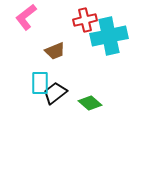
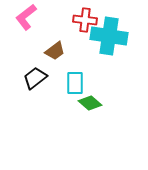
red cross: rotated 20 degrees clockwise
cyan cross: rotated 21 degrees clockwise
brown trapezoid: rotated 15 degrees counterclockwise
cyan rectangle: moved 35 px right
black trapezoid: moved 20 px left, 15 px up
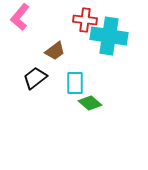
pink L-shape: moved 6 px left; rotated 12 degrees counterclockwise
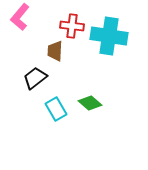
red cross: moved 13 px left, 6 px down
brown trapezoid: rotated 130 degrees clockwise
cyan rectangle: moved 19 px left, 26 px down; rotated 30 degrees counterclockwise
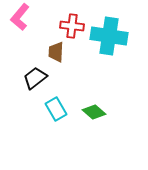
brown trapezoid: moved 1 px right, 1 px down
green diamond: moved 4 px right, 9 px down
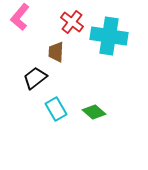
red cross: moved 4 px up; rotated 30 degrees clockwise
